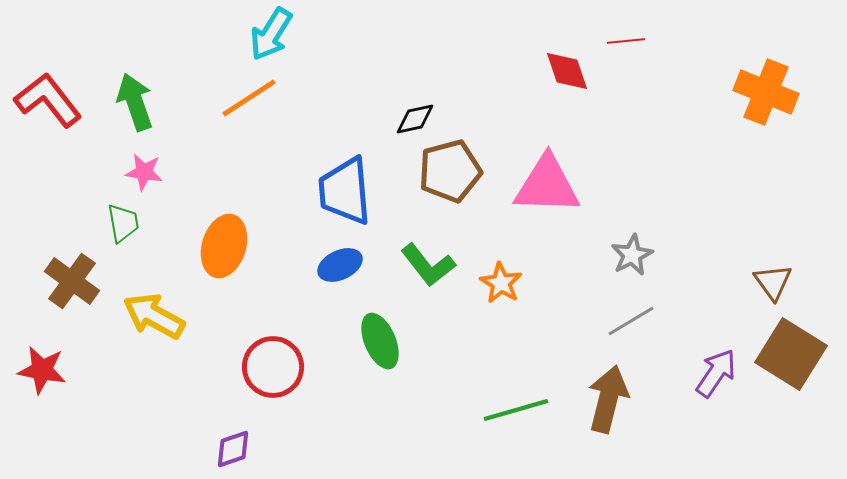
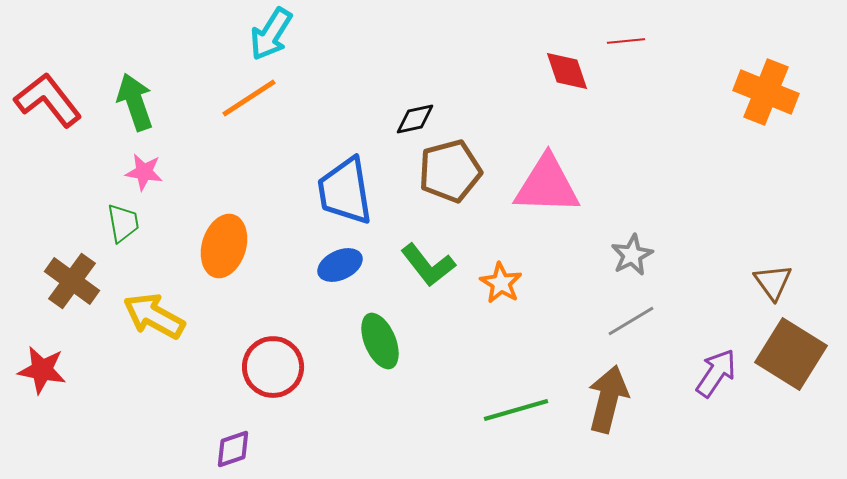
blue trapezoid: rotated 4 degrees counterclockwise
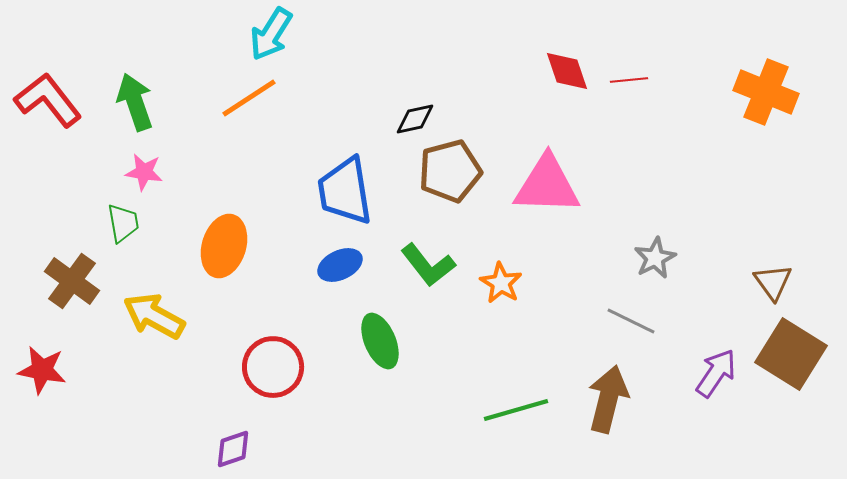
red line: moved 3 px right, 39 px down
gray star: moved 23 px right, 3 px down
gray line: rotated 57 degrees clockwise
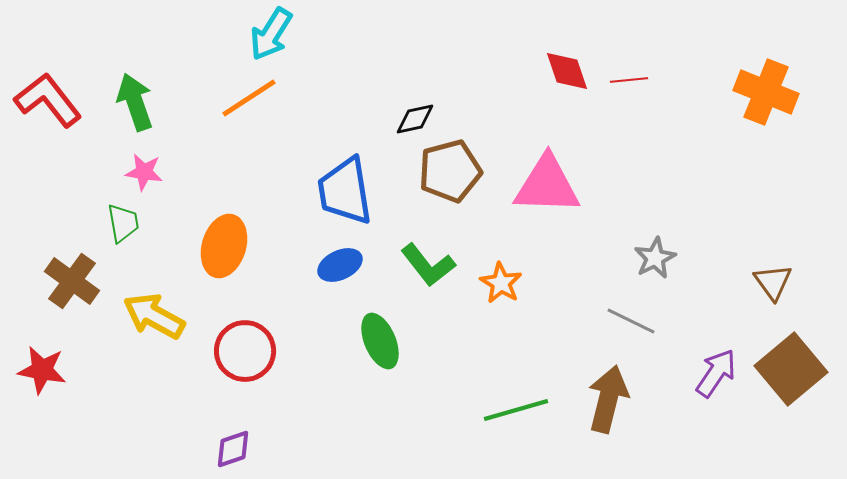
brown square: moved 15 px down; rotated 18 degrees clockwise
red circle: moved 28 px left, 16 px up
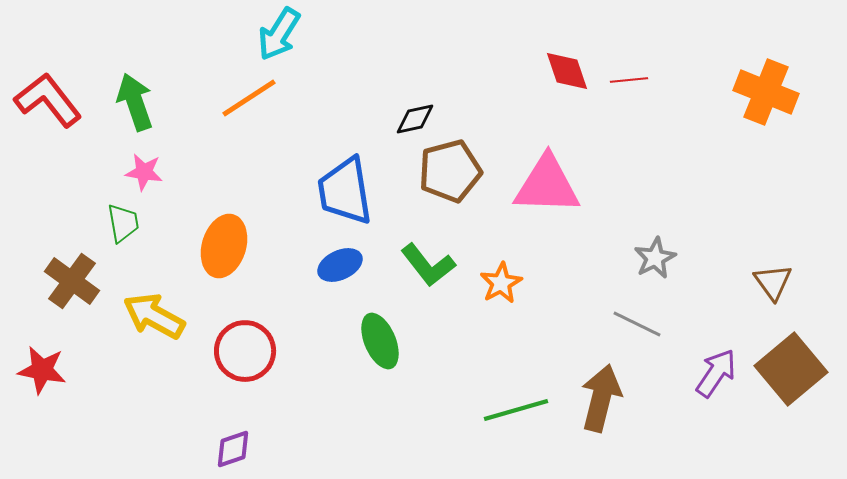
cyan arrow: moved 8 px right
orange star: rotated 12 degrees clockwise
gray line: moved 6 px right, 3 px down
brown arrow: moved 7 px left, 1 px up
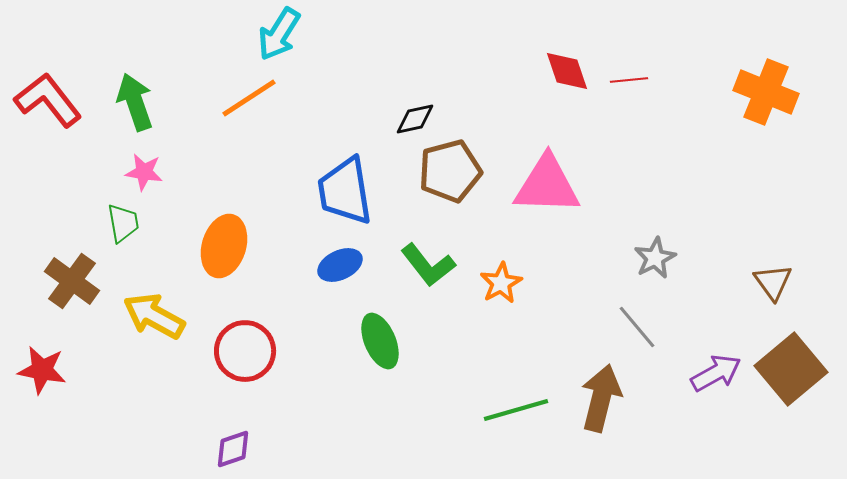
gray line: moved 3 px down; rotated 24 degrees clockwise
purple arrow: rotated 27 degrees clockwise
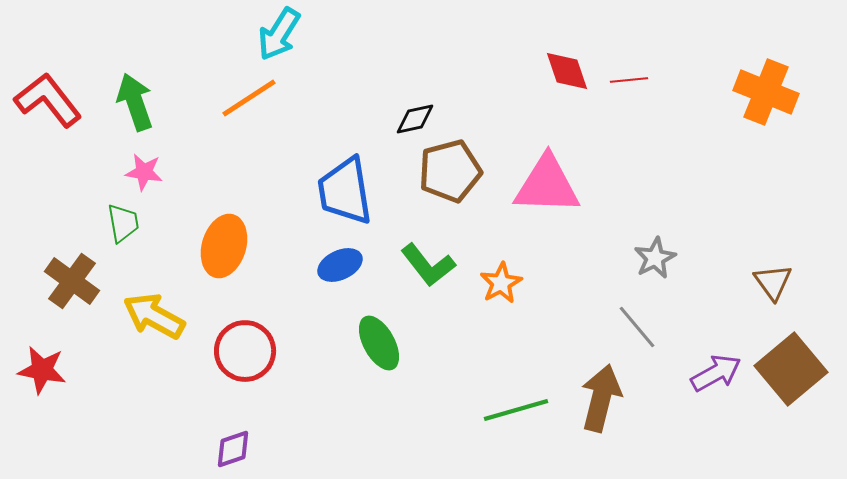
green ellipse: moved 1 px left, 2 px down; rotated 6 degrees counterclockwise
